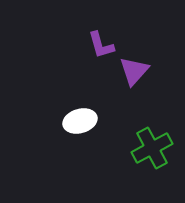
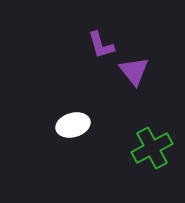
purple triangle: rotated 20 degrees counterclockwise
white ellipse: moved 7 px left, 4 px down
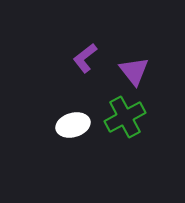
purple L-shape: moved 16 px left, 13 px down; rotated 68 degrees clockwise
green cross: moved 27 px left, 31 px up
